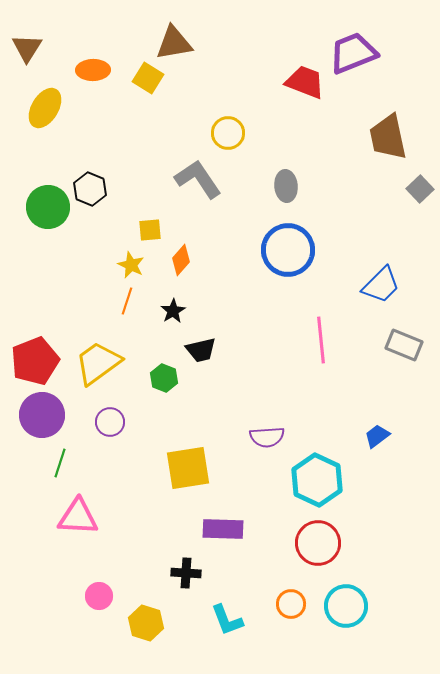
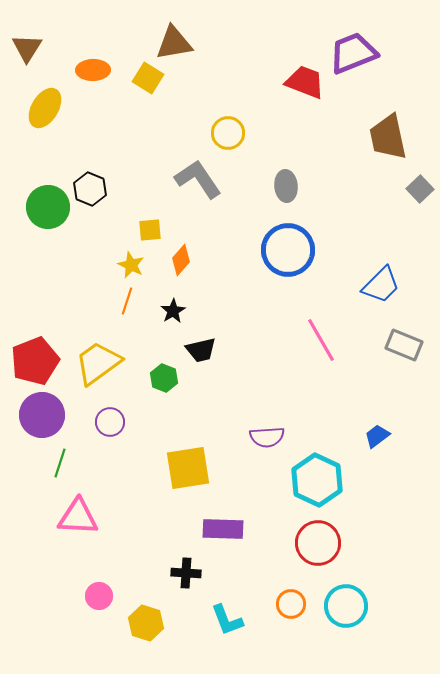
pink line at (321, 340): rotated 24 degrees counterclockwise
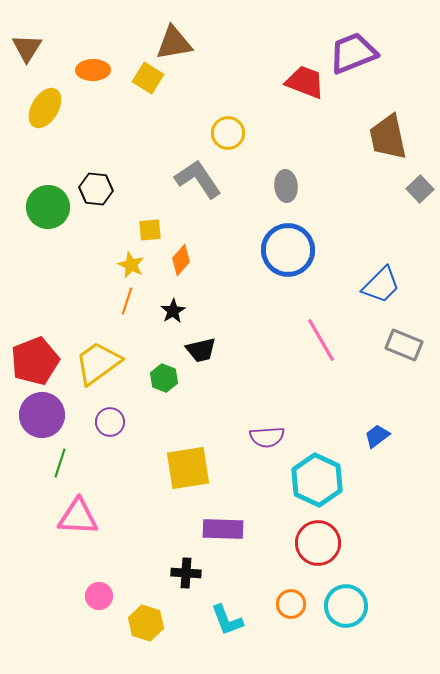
black hexagon at (90, 189): moved 6 px right; rotated 16 degrees counterclockwise
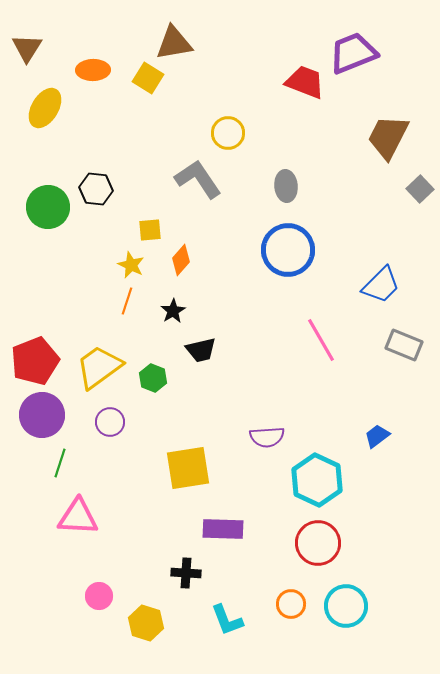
brown trapezoid at (388, 137): rotated 39 degrees clockwise
yellow trapezoid at (98, 363): moved 1 px right, 4 px down
green hexagon at (164, 378): moved 11 px left
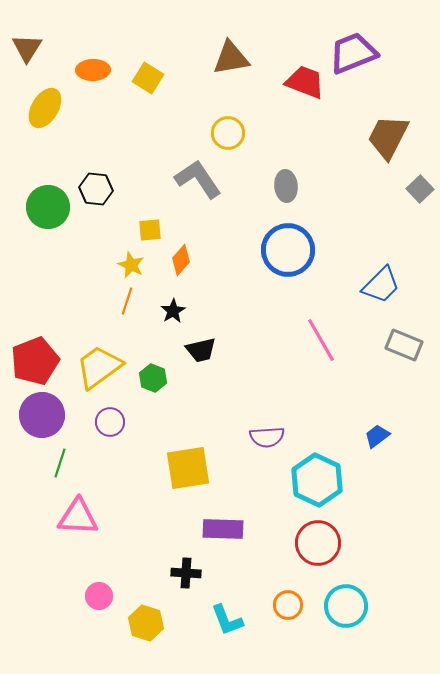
brown triangle at (174, 43): moved 57 px right, 15 px down
orange circle at (291, 604): moved 3 px left, 1 px down
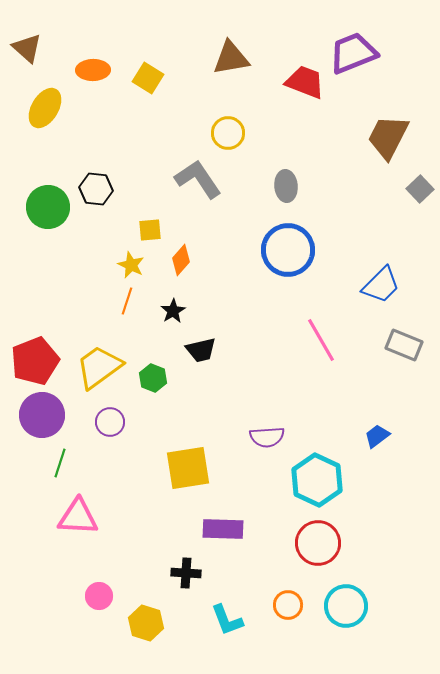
brown triangle at (27, 48): rotated 20 degrees counterclockwise
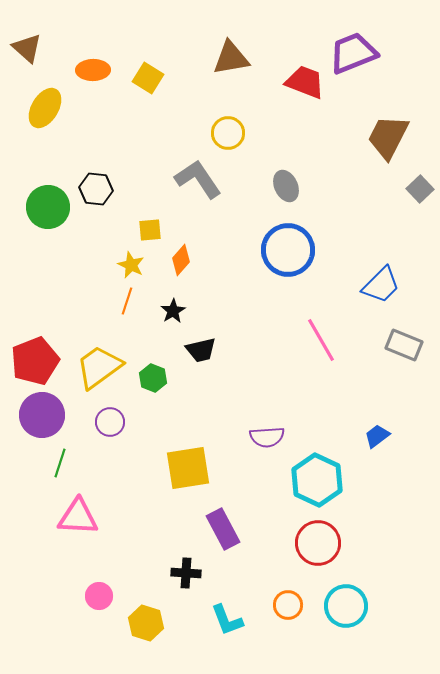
gray ellipse at (286, 186): rotated 20 degrees counterclockwise
purple rectangle at (223, 529): rotated 60 degrees clockwise
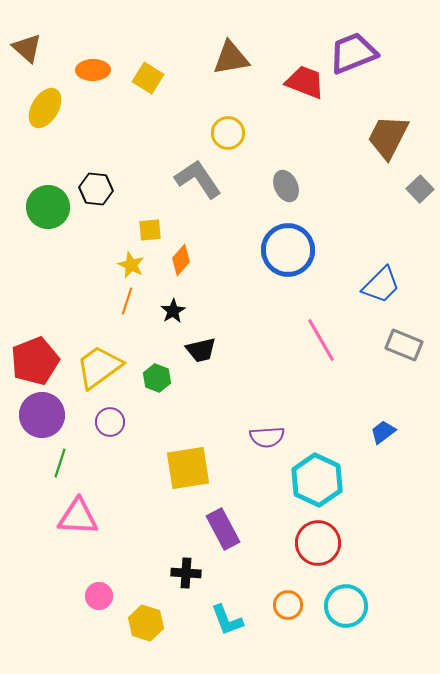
green hexagon at (153, 378): moved 4 px right
blue trapezoid at (377, 436): moved 6 px right, 4 px up
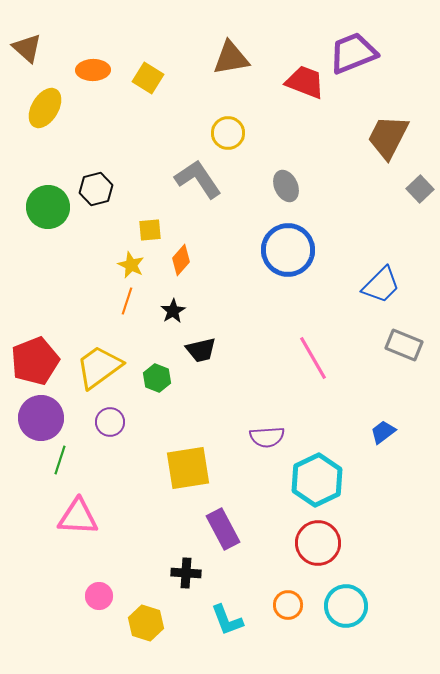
black hexagon at (96, 189): rotated 20 degrees counterclockwise
pink line at (321, 340): moved 8 px left, 18 px down
purple circle at (42, 415): moved 1 px left, 3 px down
green line at (60, 463): moved 3 px up
cyan hexagon at (317, 480): rotated 9 degrees clockwise
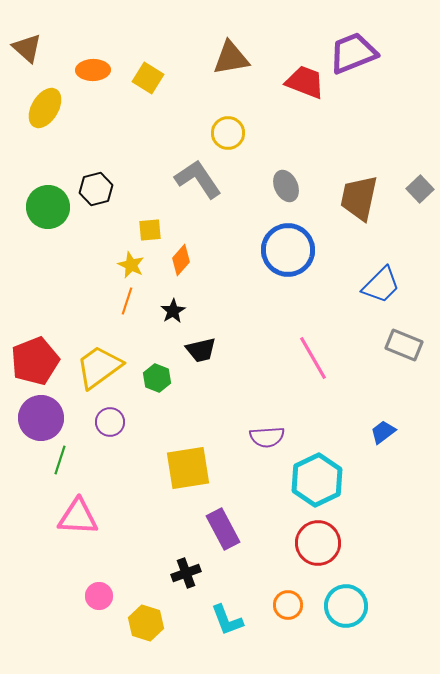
brown trapezoid at (388, 137): moved 29 px left, 61 px down; rotated 15 degrees counterclockwise
black cross at (186, 573): rotated 24 degrees counterclockwise
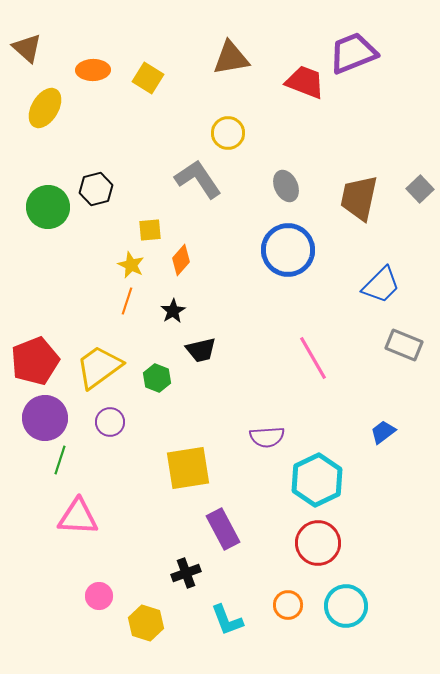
purple circle at (41, 418): moved 4 px right
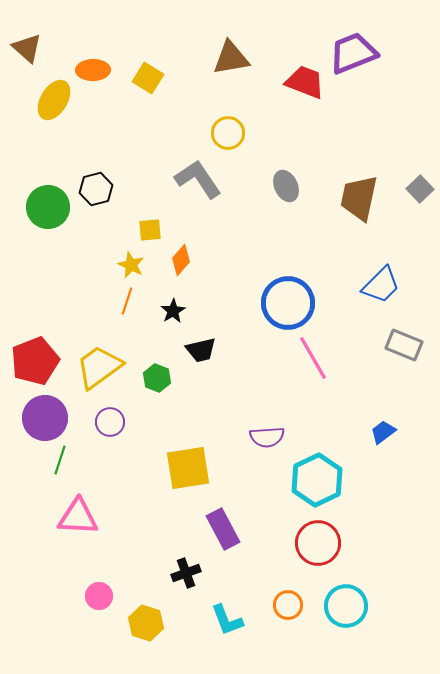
yellow ellipse at (45, 108): moved 9 px right, 8 px up
blue circle at (288, 250): moved 53 px down
